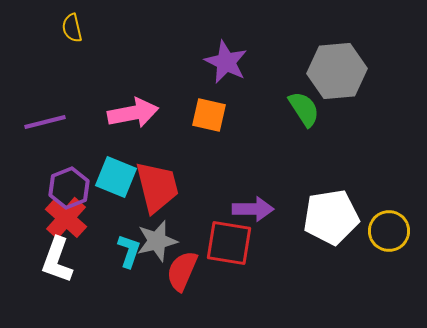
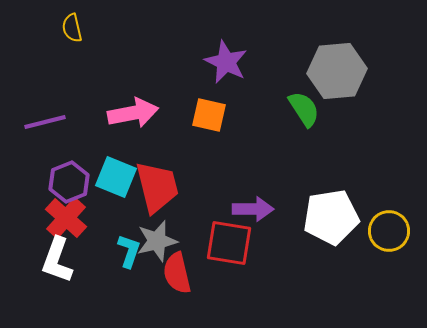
purple hexagon: moved 6 px up
red semicircle: moved 5 px left, 2 px down; rotated 36 degrees counterclockwise
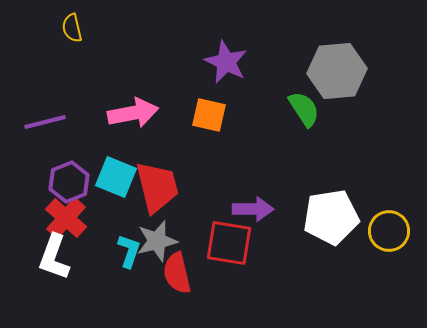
white L-shape: moved 3 px left, 3 px up
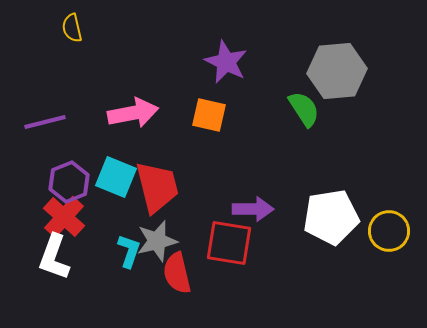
red cross: moved 2 px left, 1 px up
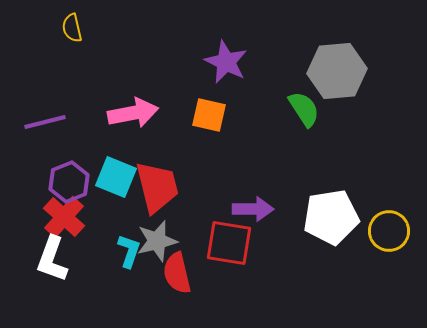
white L-shape: moved 2 px left, 2 px down
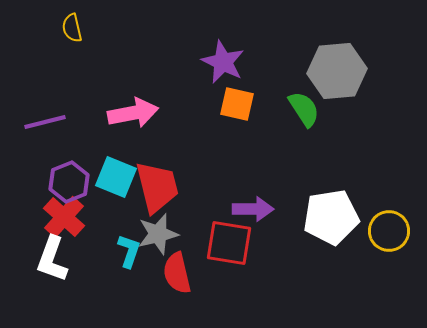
purple star: moved 3 px left
orange square: moved 28 px right, 11 px up
gray star: moved 1 px right, 7 px up
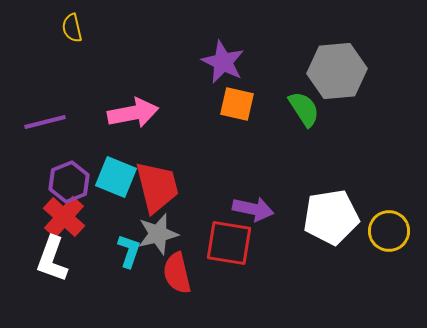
purple arrow: rotated 12 degrees clockwise
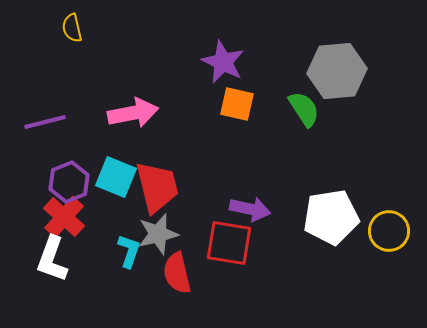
purple arrow: moved 3 px left
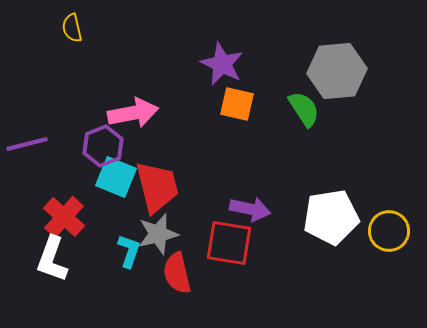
purple star: moved 1 px left, 2 px down
purple line: moved 18 px left, 22 px down
purple hexagon: moved 34 px right, 36 px up
